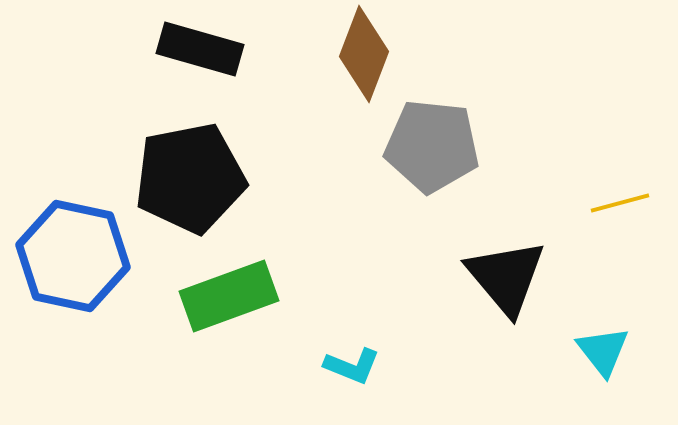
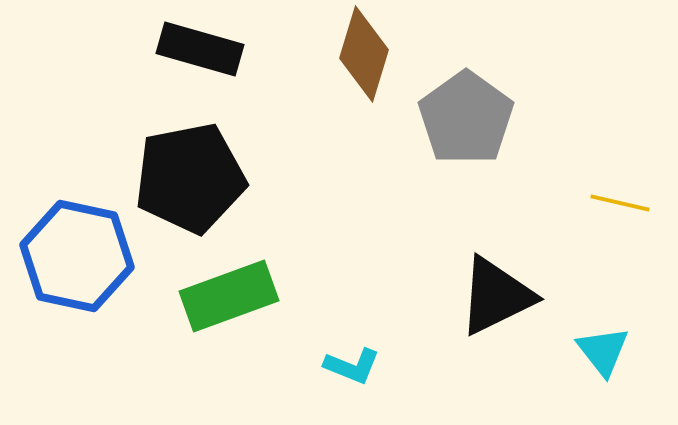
brown diamond: rotated 4 degrees counterclockwise
gray pentagon: moved 34 px right, 28 px up; rotated 30 degrees clockwise
yellow line: rotated 28 degrees clockwise
blue hexagon: moved 4 px right
black triangle: moved 10 px left, 19 px down; rotated 44 degrees clockwise
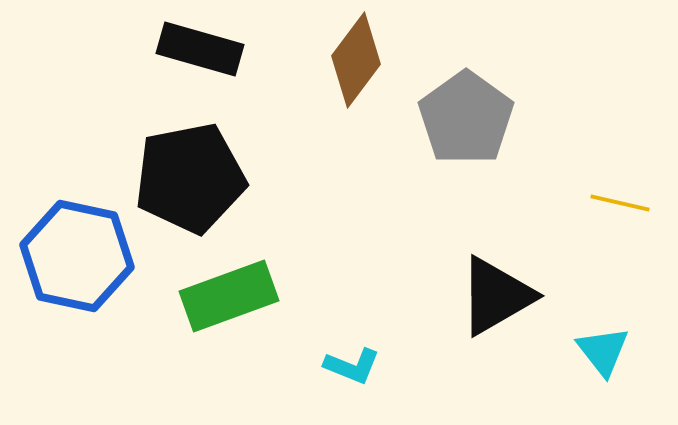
brown diamond: moved 8 px left, 6 px down; rotated 20 degrees clockwise
black triangle: rotated 4 degrees counterclockwise
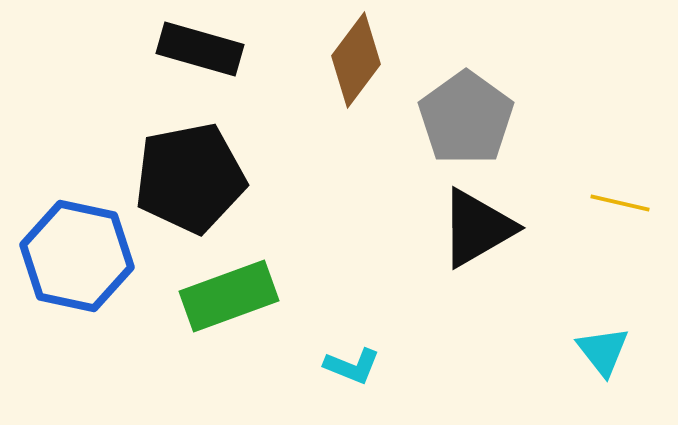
black triangle: moved 19 px left, 68 px up
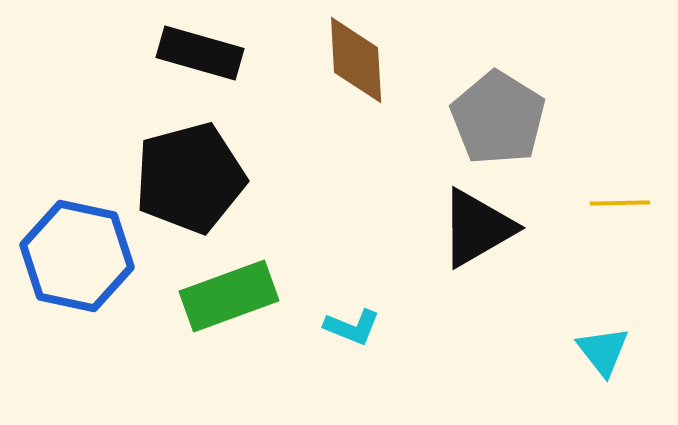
black rectangle: moved 4 px down
brown diamond: rotated 40 degrees counterclockwise
gray pentagon: moved 32 px right; rotated 4 degrees counterclockwise
black pentagon: rotated 4 degrees counterclockwise
yellow line: rotated 14 degrees counterclockwise
cyan L-shape: moved 39 px up
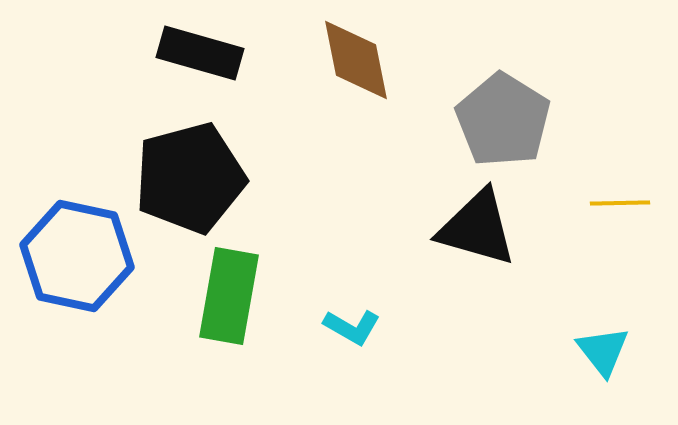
brown diamond: rotated 8 degrees counterclockwise
gray pentagon: moved 5 px right, 2 px down
black triangle: rotated 46 degrees clockwise
green rectangle: rotated 60 degrees counterclockwise
cyan L-shape: rotated 8 degrees clockwise
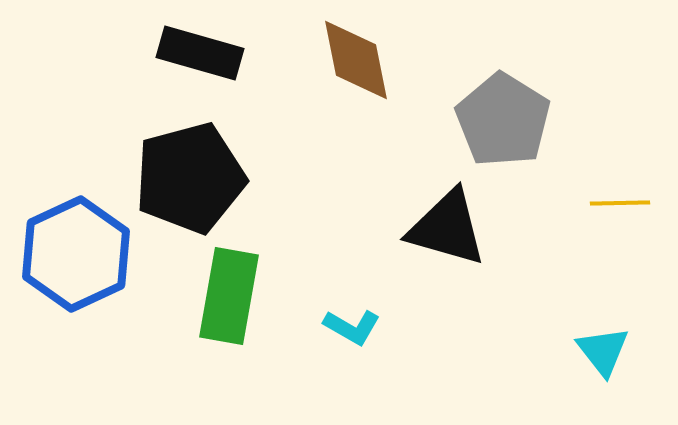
black triangle: moved 30 px left
blue hexagon: moved 1 px left, 2 px up; rotated 23 degrees clockwise
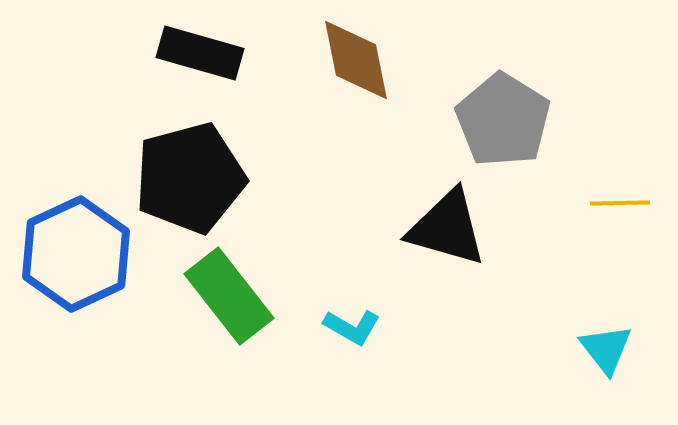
green rectangle: rotated 48 degrees counterclockwise
cyan triangle: moved 3 px right, 2 px up
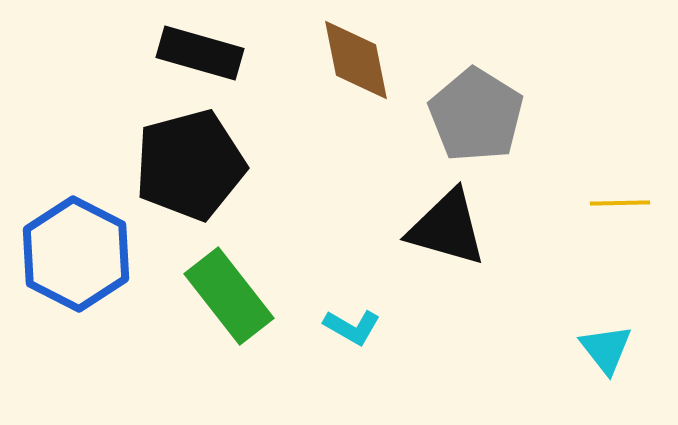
gray pentagon: moved 27 px left, 5 px up
black pentagon: moved 13 px up
blue hexagon: rotated 8 degrees counterclockwise
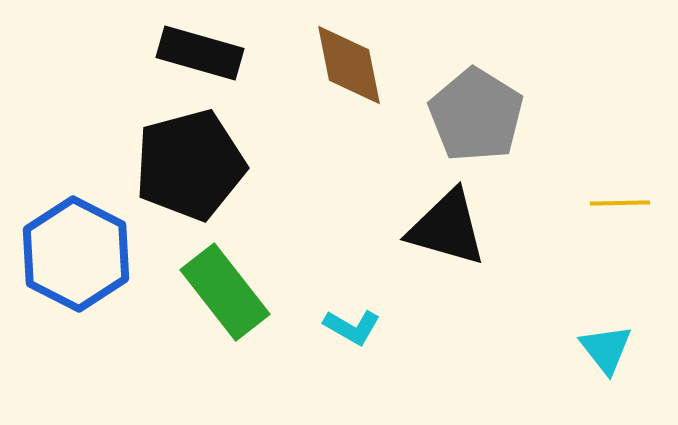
brown diamond: moved 7 px left, 5 px down
green rectangle: moved 4 px left, 4 px up
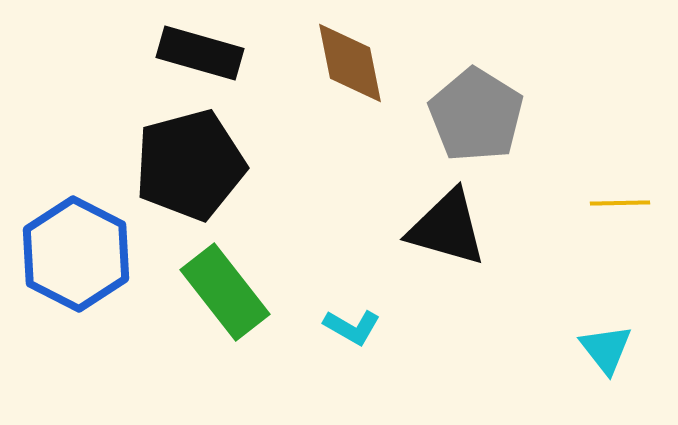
brown diamond: moved 1 px right, 2 px up
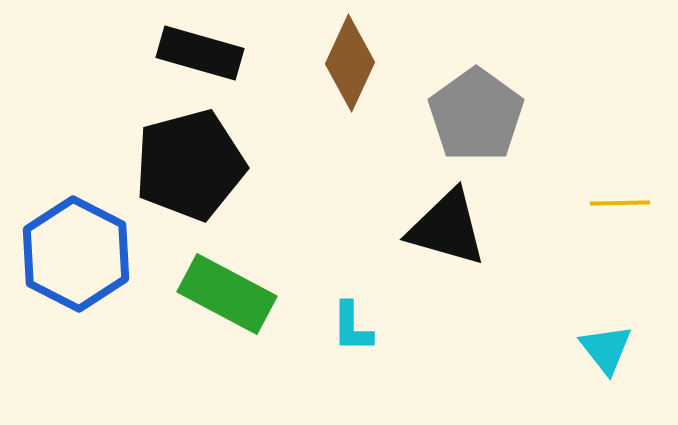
brown diamond: rotated 36 degrees clockwise
gray pentagon: rotated 4 degrees clockwise
green rectangle: moved 2 px right, 2 px down; rotated 24 degrees counterclockwise
cyan L-shape: rotated 60 degrees clockwise
